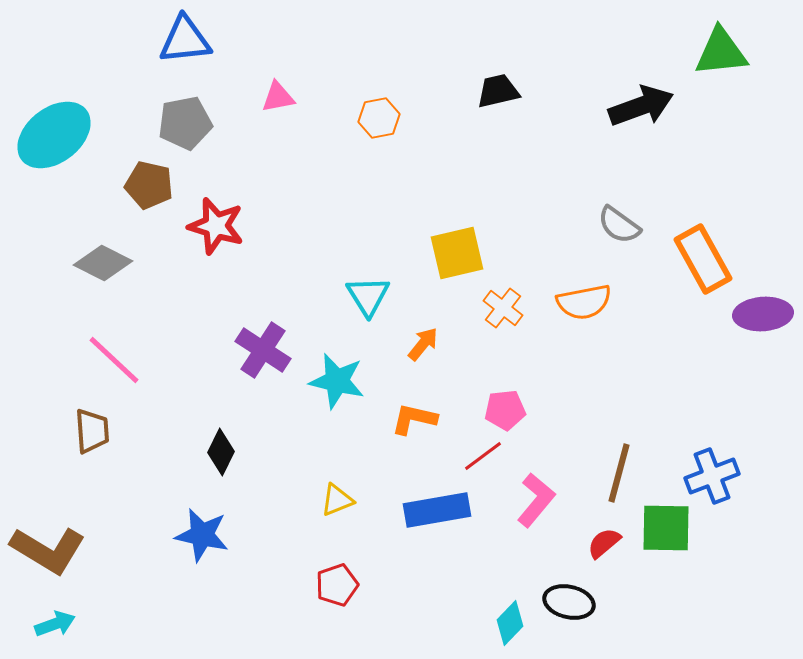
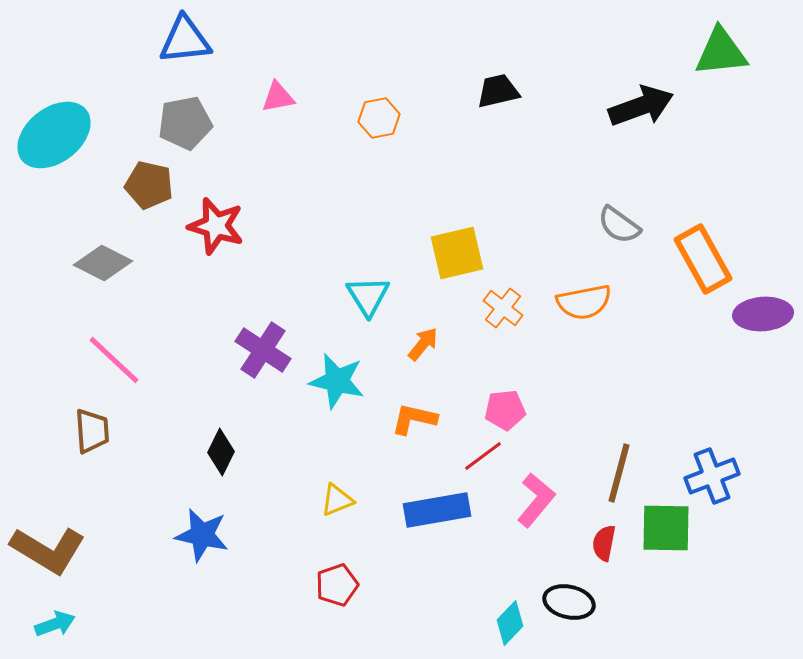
red semicircle: rotated 39 degrees counterclockwise
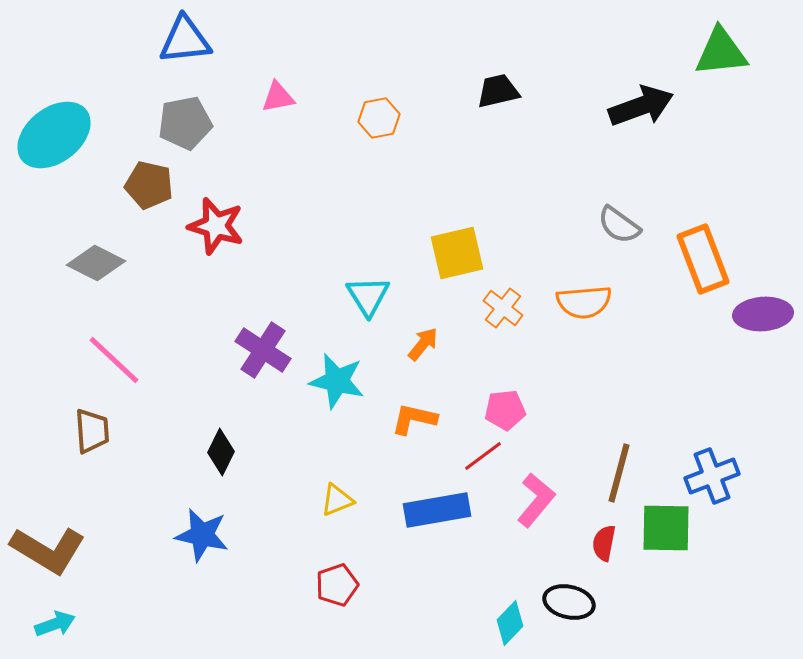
orange rectangle: rotated 8 degrees clockwise
gray diamond: moved 7 px left
orange semicircle: rotated 6 degrees clockwise
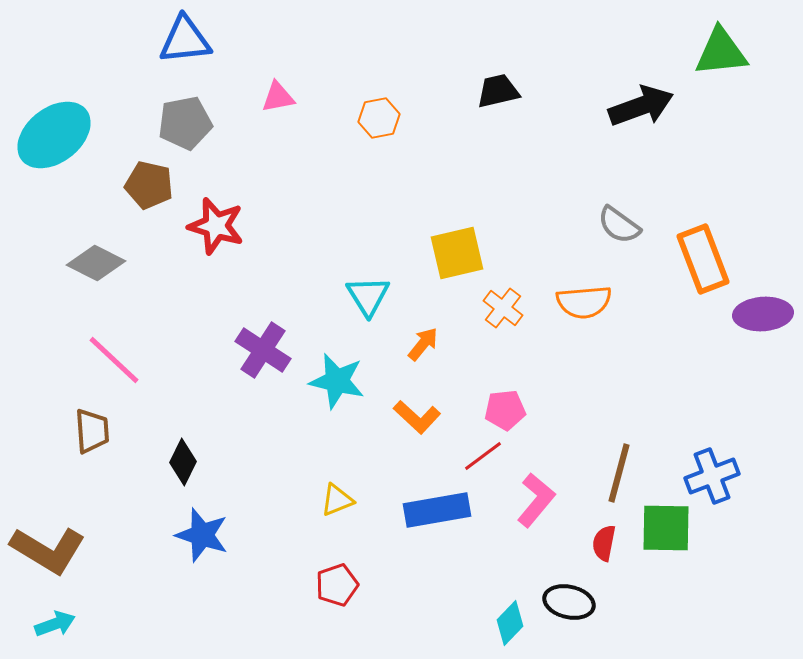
orange L-shape: moved 3 px right, 2 px up; rotated 150 degrees counterclockwise
black diamond: moved 38 px left, 10 px down
blue star: rotated 6 degrees clockwise
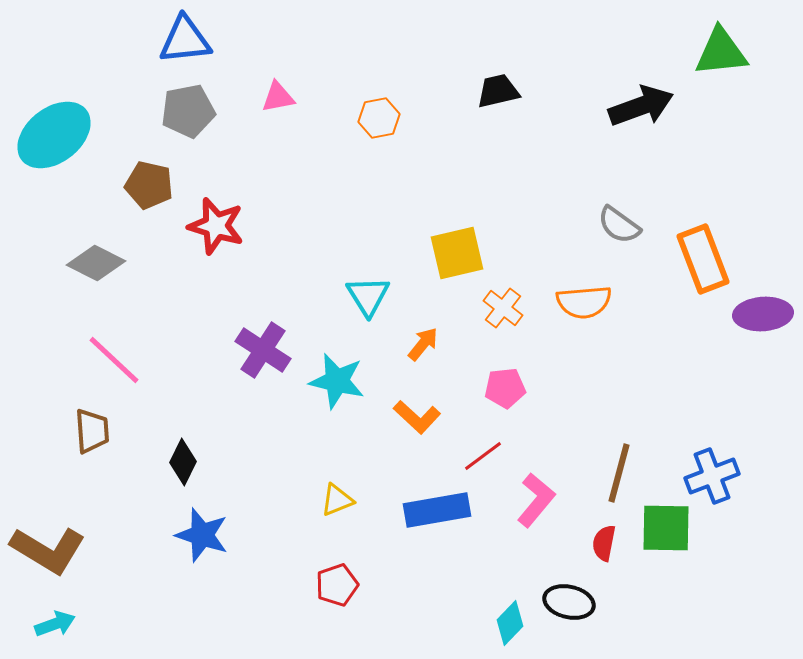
gray pentagon: moved 3 px right, 12 px up
pink pentagon: moved 22 px up
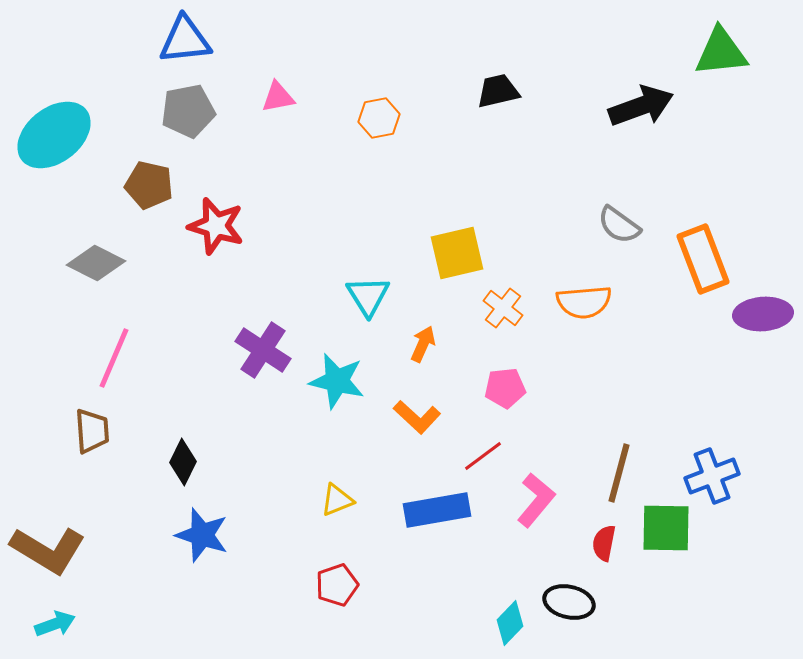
orange arrow: rotated 15 degrees counterclockwise
pink line: moved 2 px up; rotated 70 degrees clockwise
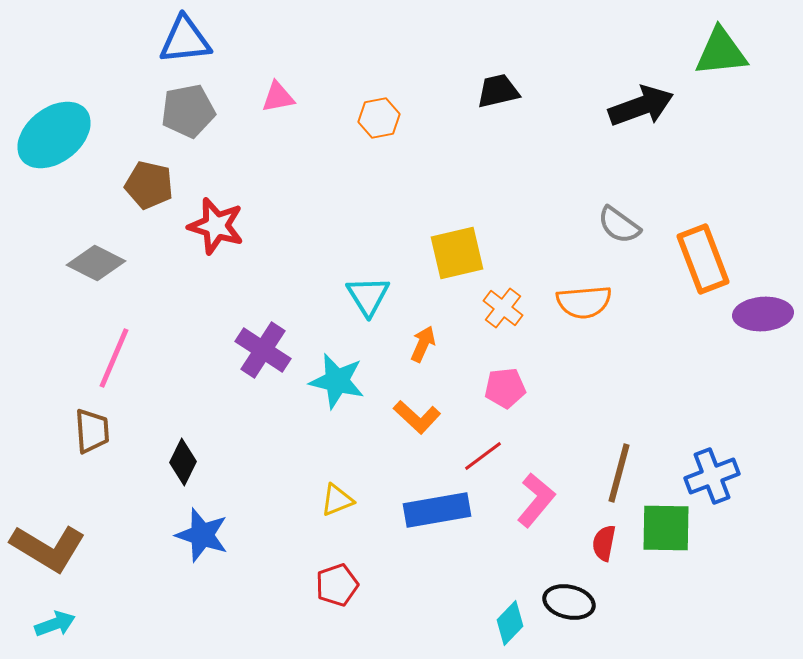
brown L-shape: moved 2 px up
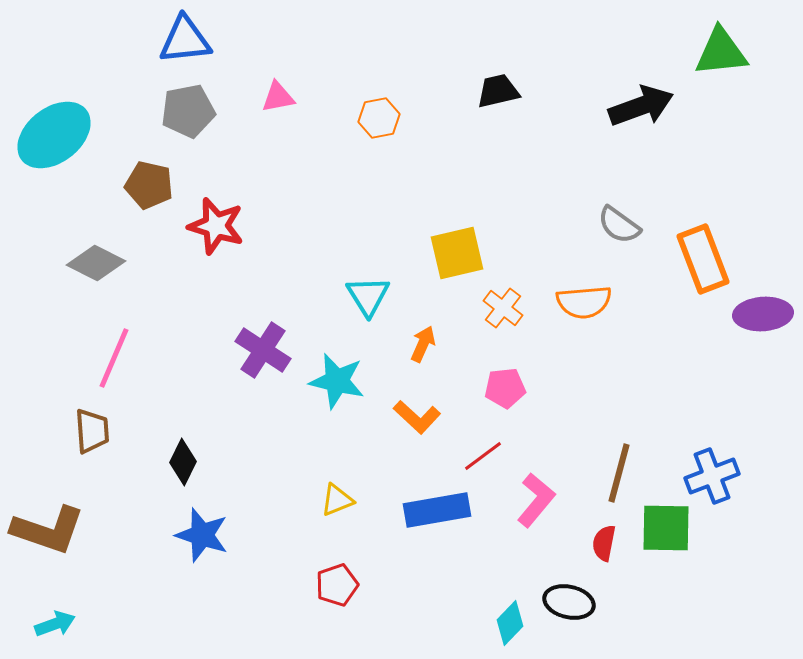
brown L-shape: moved 18 px up; rotated 12 degrees counterclockwise
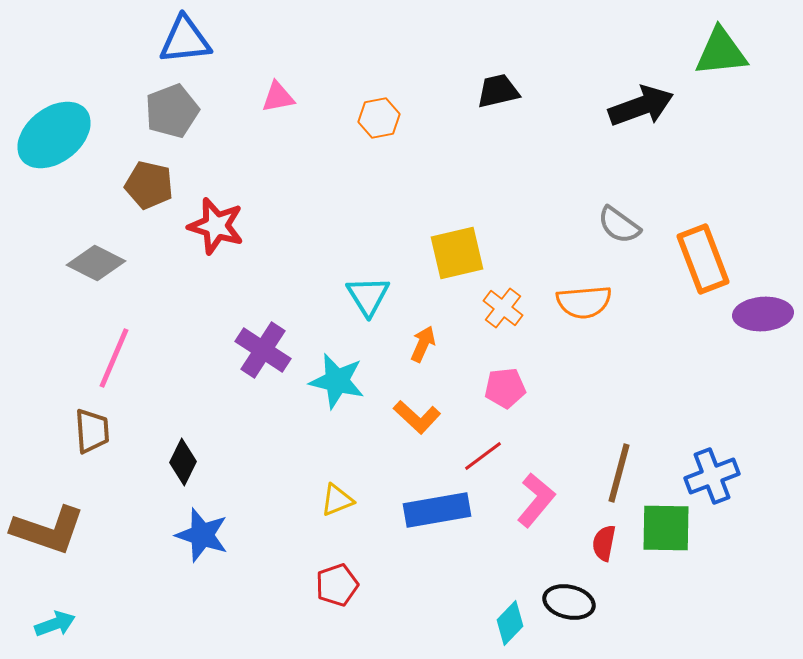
gray pentagon: moved 16 px left; rotated 10 degrees counterclockwise
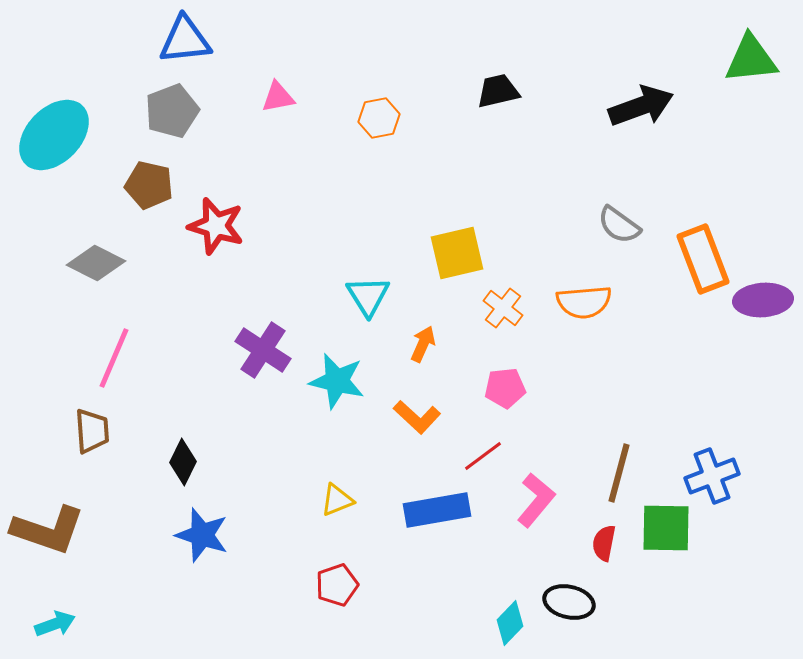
green triangle: moved 30 px right, 7 px down
cyan ellipse: rotated 8 degrees counterclockwise
purple ellipse: moved 14 px up
